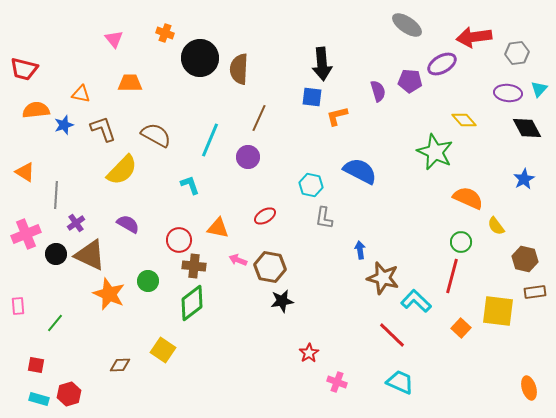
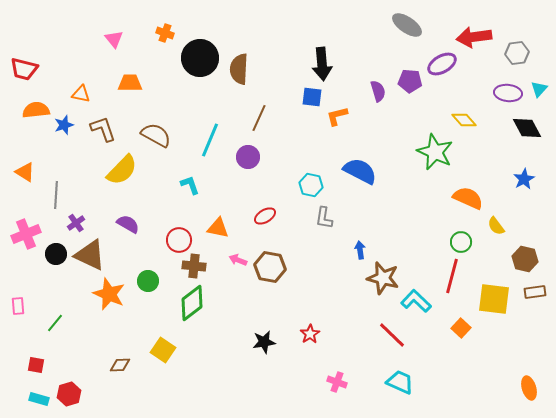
black star at (282, 301): moved 18 px left, 41 px down
yellow square at (498, 311): moved 4 px left, 12 px up
red star at (309, 353): moved 1 px right, 19 px up
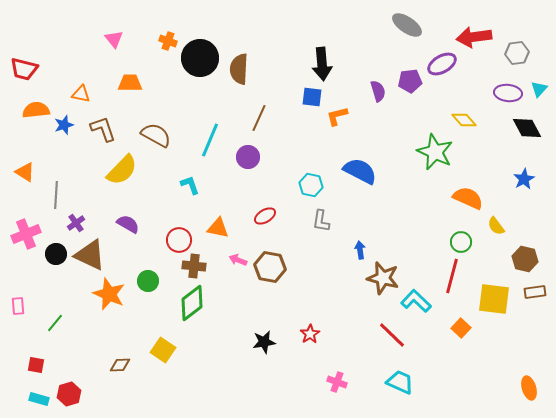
orange cross at (165, 33): moved 3 px right, 8 px down
purple pentagon at (410, 81): rotated 10 degrees counterclockwise
gray L-shape at (324, 218): moved 3 px left, 3 px down
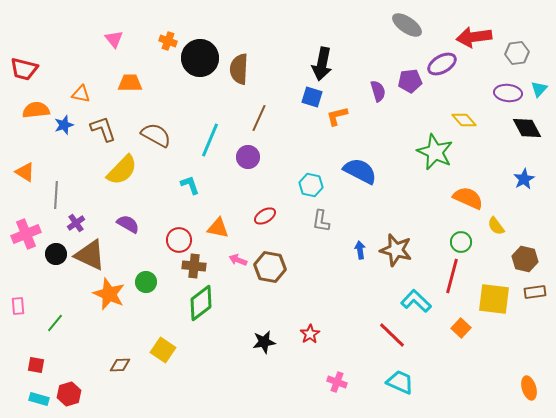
black arrow at (322, 64): rotated 16 degrees clockwise
blue square at (312, 97): rotated 10 degrees clockwise
brown star at (383, 278): moved 13 px right, 28 px up
green circle at (148, 281): moved 2 px left, 1 px down
green diamond at (192, 303): moved 9 px right
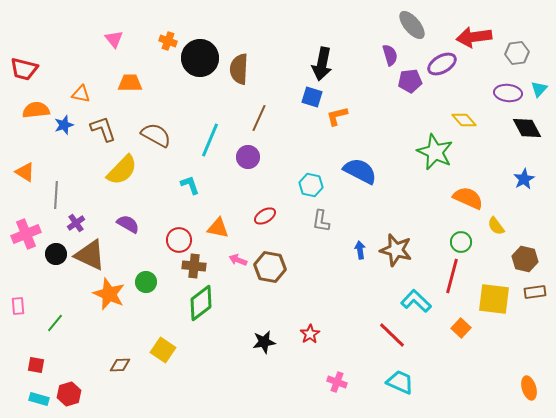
gray ellipse at (407, 25): moved 5 px right; rotated 16 degrees clockwise
purple semicircle at (378, 91): moved 12 px right, 36 px up
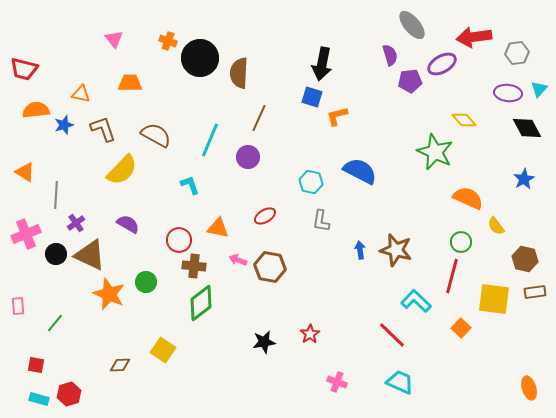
brown semicircle at (239, 69): moved 4 px down
cyan hexagon at (311, 185): moved 3 px up
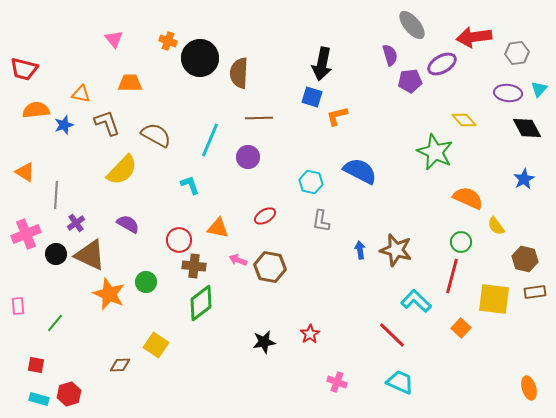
brown line at (259, 118): rotated 64 degrees clockwise
brown L-shape at (103, 129): moved 4 px right, 6 px up
yellow square at (163, 350): moved 7 px left, 5 px up
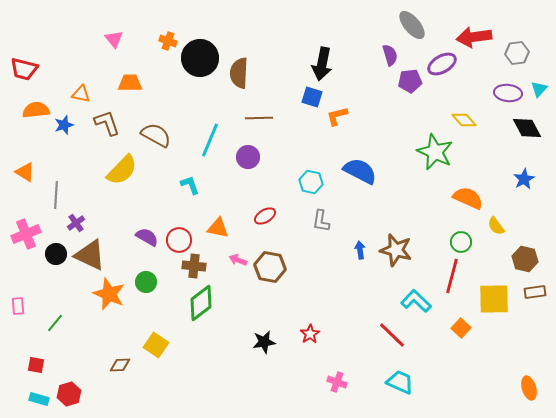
purple semicircle at (128, 224): moved 19 px right, 13 px down
yellow square at (494, 299): rotated 8 degrees counterclockwise
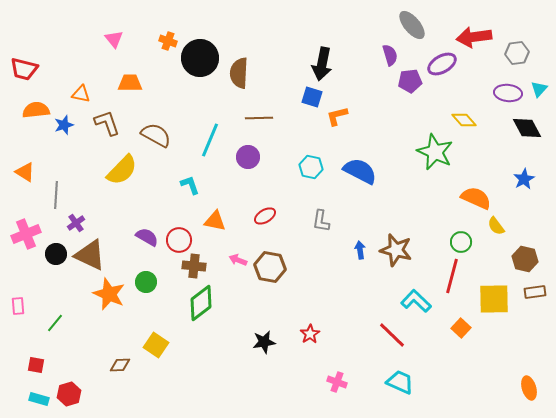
cyan hexagon at (311, 182): moved 15 px up
orange semicircle at (468, 198): moved 8 px right
orange triangle at (218, 228): moved 3 px left, 7 px up
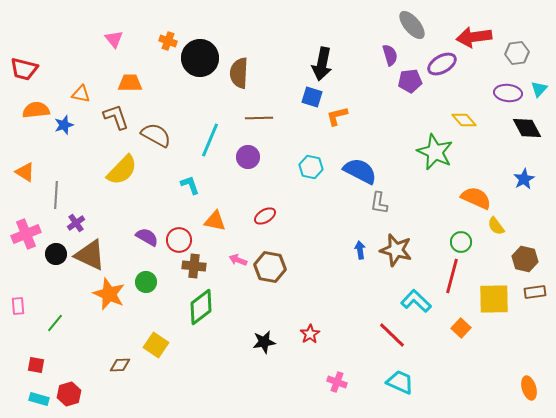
brown L-shape at (107, 123): moved 9 px right, 6 px up
gray L-shape at (321, 221): moved 58 px right, 18 px up
green diamond at (201, 303): moved 4 px down
